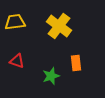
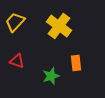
yellow trapezoid: rotated 40 degrees counterclockwise
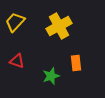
yellow cross: rotated 25 degrees clockwise
